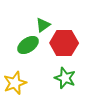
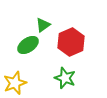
red hexagon: moved 7 px right, 1 px up; rotated 24 degrees counterclockwise
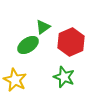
green triangle: moved 2 px down
green star: moved 1 px left, 1 px up
yellow star: moved 3 px up; rotated 25 degrees counterclockwise
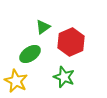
green ellipse: moved 2 px right, 9 px down
yellow star: moved 1 px right, 1 px down
